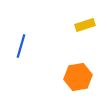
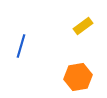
yellow rectangle: moved 2 px left, 1 px down; rotated 18 degrees counterclockwise
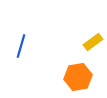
yellow rectangle: moved 10 px right, 16 px down
